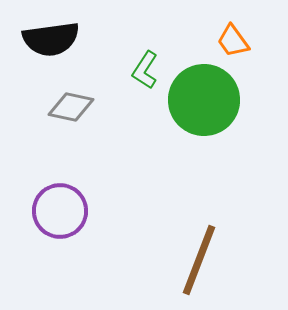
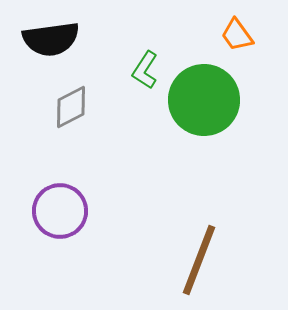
orange trapezoid: moved 4 px right, 6 px up
gray diamond: rotated 39 degrees counterclockwise
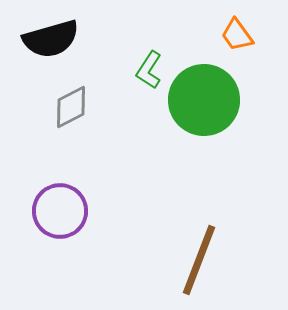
black semicircle: rotated 8 degrees counterclockwise
green L-shape: moved 4 px right
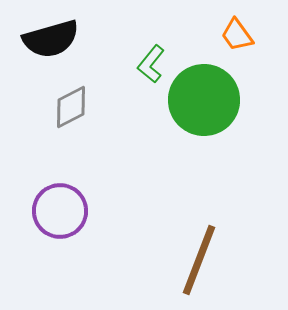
green L-shape: moved 2 px right, 6 px up; rotated 6 degrees clockwise
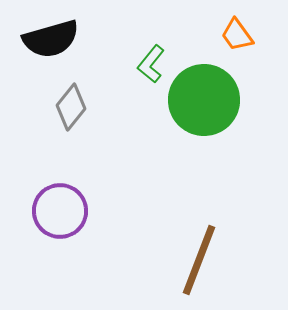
gray diamond: rotated 24 degrees counterclockwise
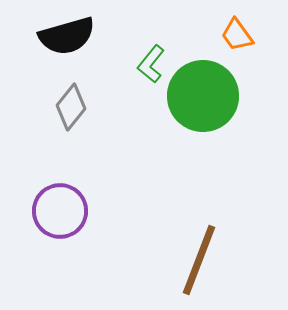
black semicircle: moved 16 px right, 3 px up
green circle: moved 1 px left, 4 px up
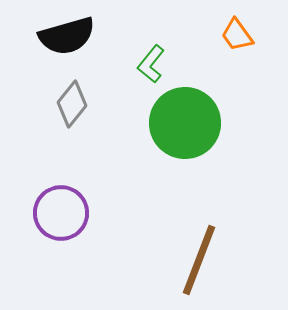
green circle: moved 18 px left, 27 px down
gray diamond: moved 1 px right, 3 px up
purple circle: moved 1 px right, 2 px down
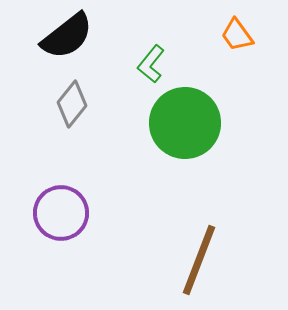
black semicircle: rotated 22 degrees counterclockwise
